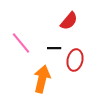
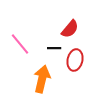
red semicircle: moved 1 px right, 8 px down
pink line: moved 1 px left, 1 px down
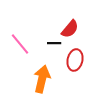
black line: moved 5 px up
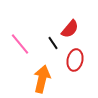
black line: moved 1 px left; rotated 56 degrees clockwise
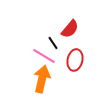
pink line: moved 24 px right, 12 px down; rotated 20 degrees counterclockwise
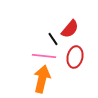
black line: moved 4 px up
pink line: rotated 25 degrees counterclockwise
red ellipse: moved 3 px up
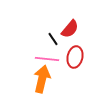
pink line: moved 3 px right, 3 px down
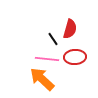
red semicircle: rotated 24 degrees counterclockwise
red ellipse: rotated 75 degrees clockwise
orange arrow: rotated 60 degrees counterclockwise
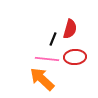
black line: rotated 56 degrees clockwise
